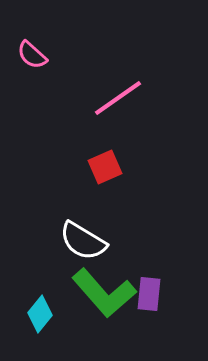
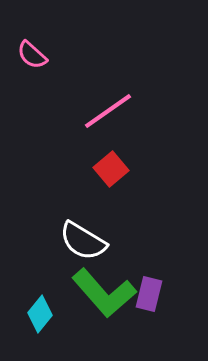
pink line: moved 10 px left, 13 px down
red square: moved 6 px right, 2 px down; rotated 16 degrees counterclockwise
purple rectangle: rotated 8 degrees clockwise
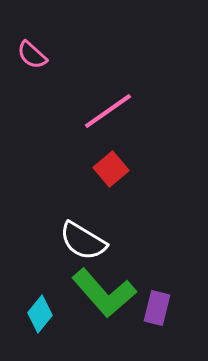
purple rectangle: moved 8 px right, 14 px down
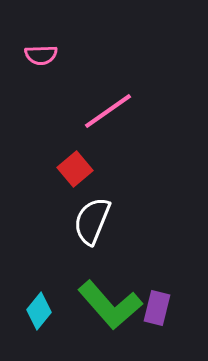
pink semicircle: moved 9 px right; rotated 44 degrees counterclockwise
red square: moved 36 px left
white semicircle: moved 9 px right, 20 px up; rotated 81 degrees clockwise
green L-shape: moved 6 px right, 12 px down
cyan diamond: moved 1 px left, 3 px up
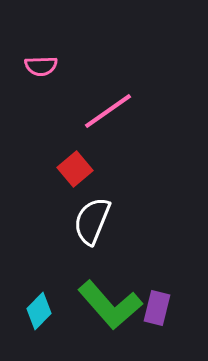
pink semicircle: moved 11 px down
cyan diamond: rotated 6 degrees clockwise
